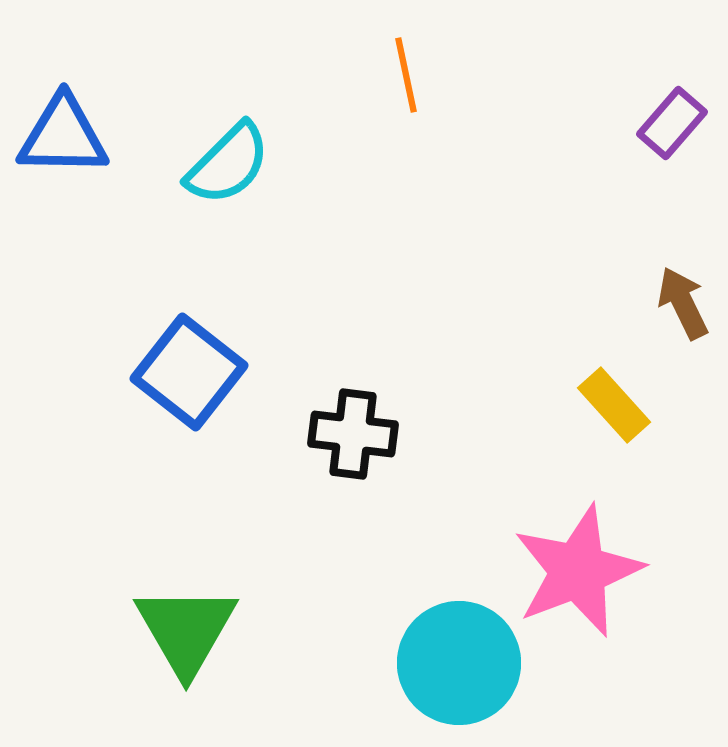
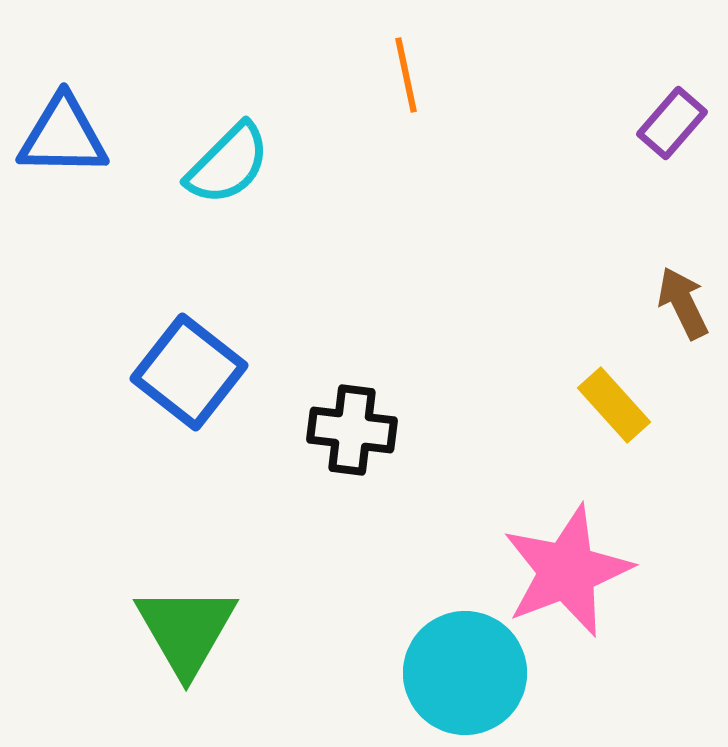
black cross: moved 1 px left, 4 px up
pink star: moved 11 px left
cyan circle: moved 6 px right, 10 px down
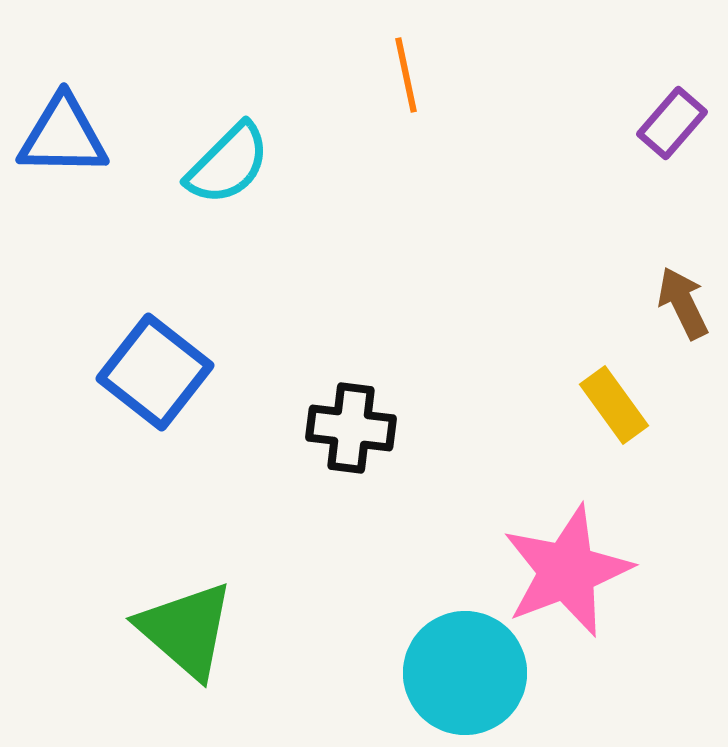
blue square: moved 34 px left
yellow rectangle: rotated 6 degrees clockwise
black cross: moved 1 px left, 2 px up
green triangle: rotated 19 degrees counterclockwise
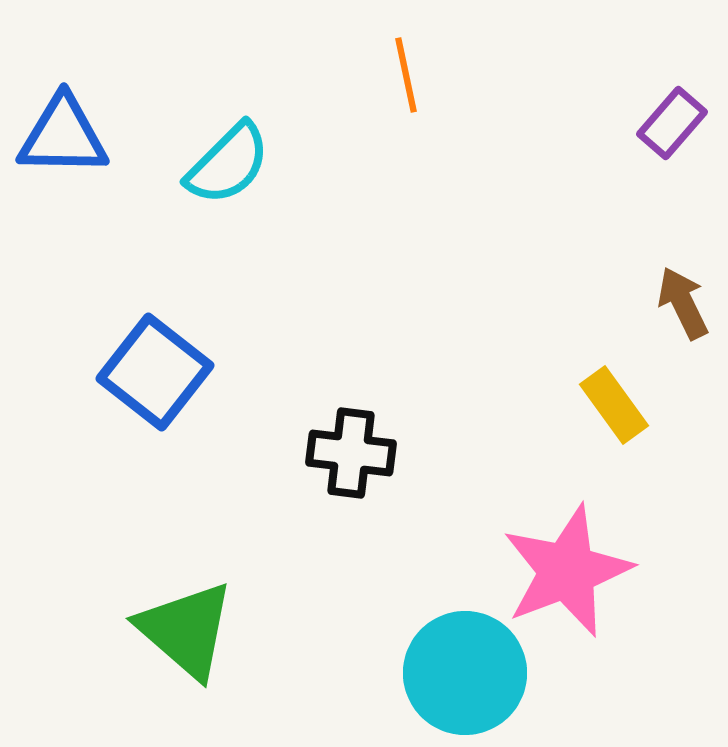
black cross: moved 25 px down
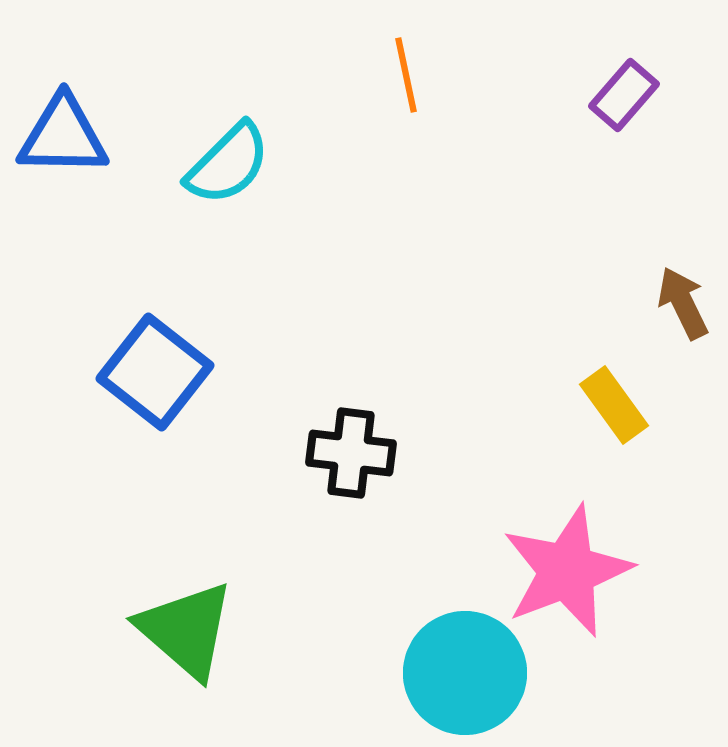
purple rectangle: moved 48 px left, 28 px up
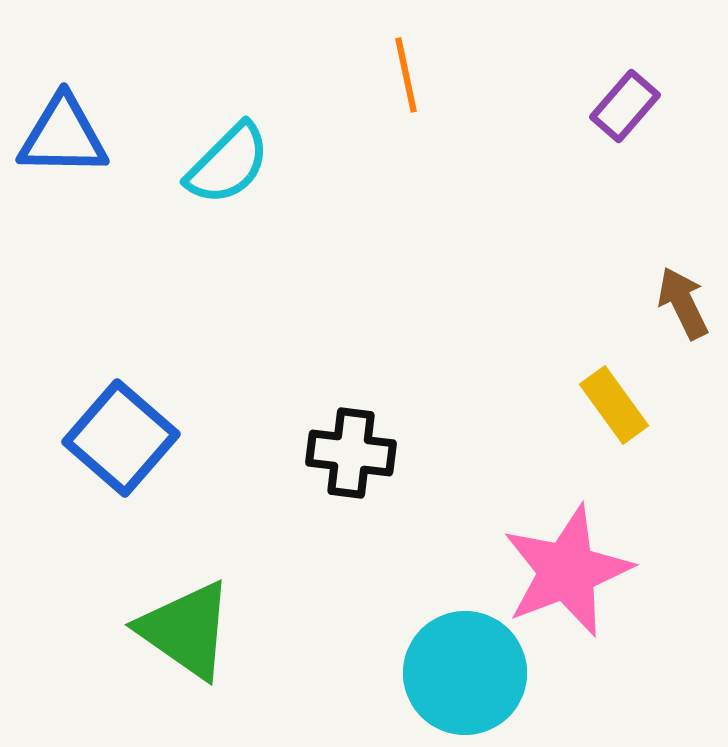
purple rectangle: moved 1 px right, 11 px down
blue square: moved 34 px left, 66 px down; rotated 3 degrees clockwise
green triangle: rotated 6 degrees counterclockwise
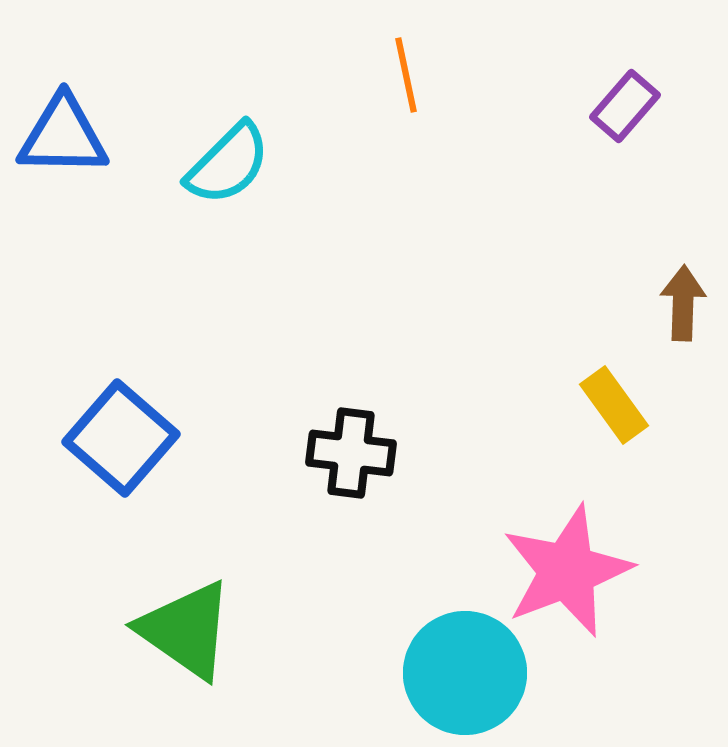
brown arrow: rotated 28 degrees clockwise
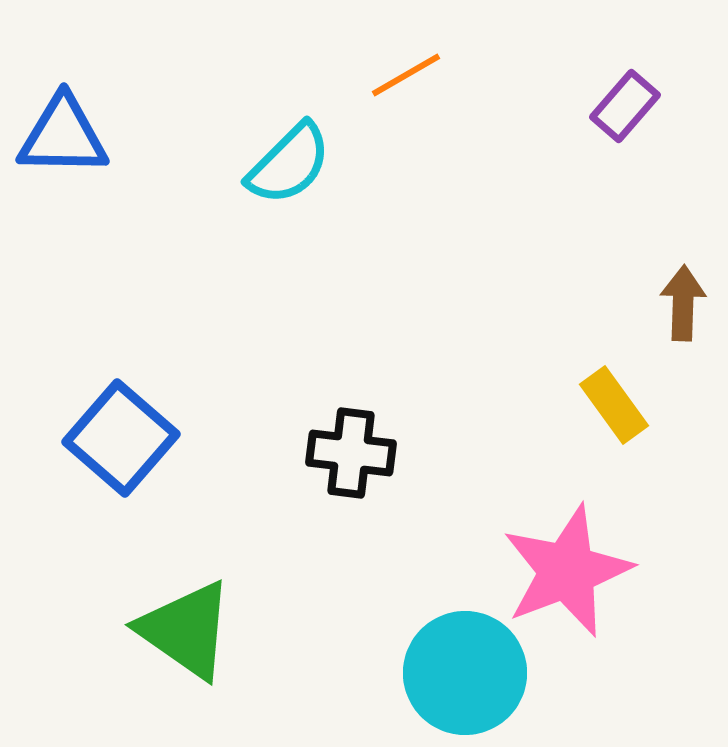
orange line: rotated 72 degrees clockwise
cyan semicircle: moved 61 px right
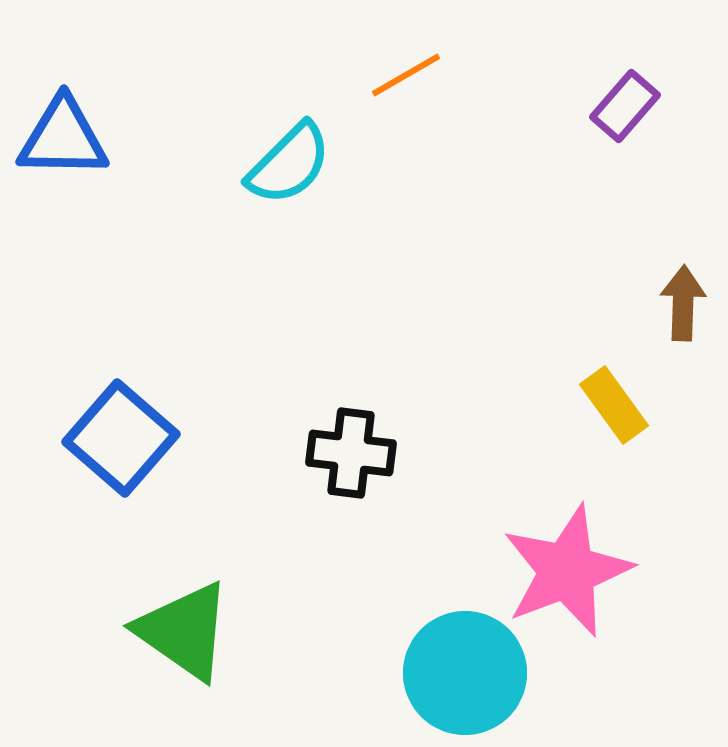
blue triangle: moved 2 px down
green triangle: moved 2 px left, 1 px down
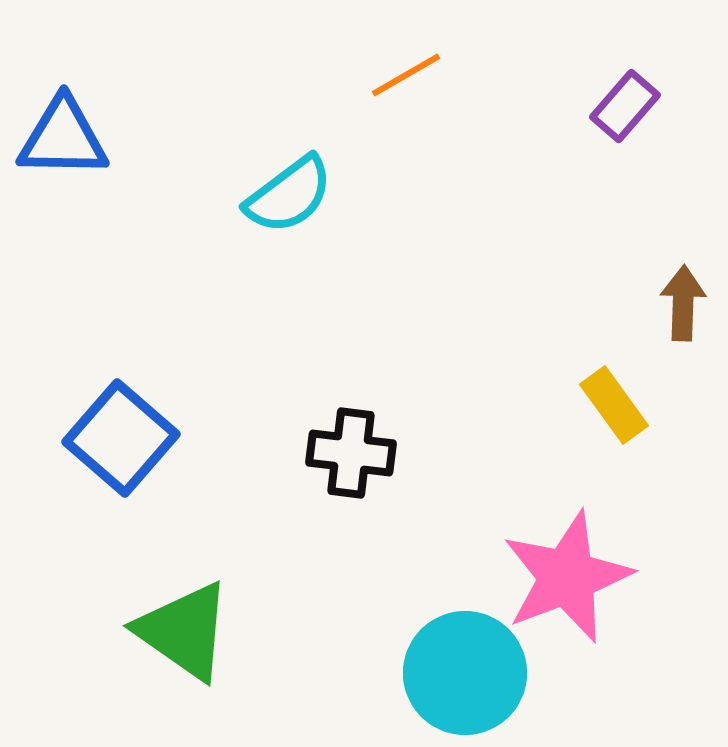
cyan semicircle: moved 31 px down; rotated 8 degrees clockwise
pink star: moved 6 px down
